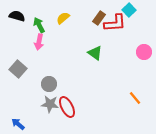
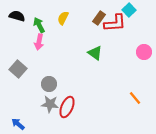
yellow semicircle: rotated 24 degrees counterclockwise
red ellipse: rotated 50 degrees clockwise
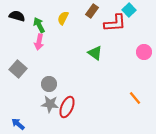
brown rectangle: moved 7 px left, 7 px up
